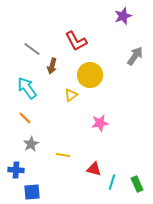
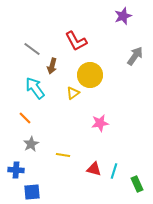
cyan arrow: moved 8 px right
yellow triangle: moved 2 px right, 2 px up
cyan line: moved 2 px right, 11 px up
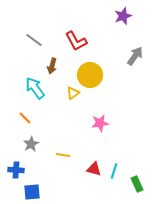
gray line: moved 2 px right, 9 px up
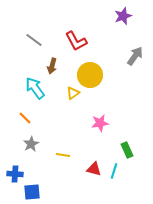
blue cross: moved 1 px left, 4 px down
green rectangle: moved 10 px left, 34 px up
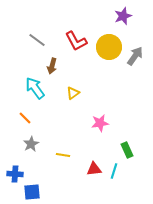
gray line: moved 3 px right
yellow circle: moved 19 px right, 28 px up
red triangle: rotated 21 degrees counterclockwise
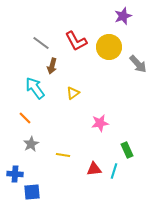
gray line: moved 4 px right, 3 px down
gray arrow: moved 3 px right, 8 px down; rotated 102 degrees clockwise
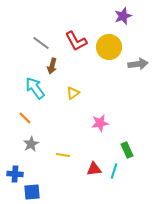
gray arrow: rotated 54 degrees counterclockwise
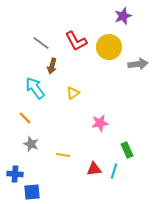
gray star: rotated 21 degrees counterclockwise
